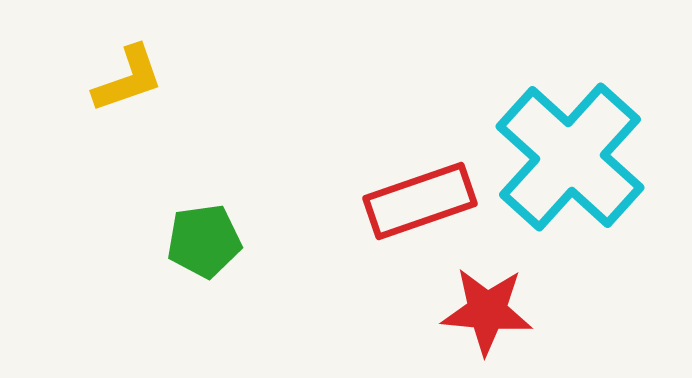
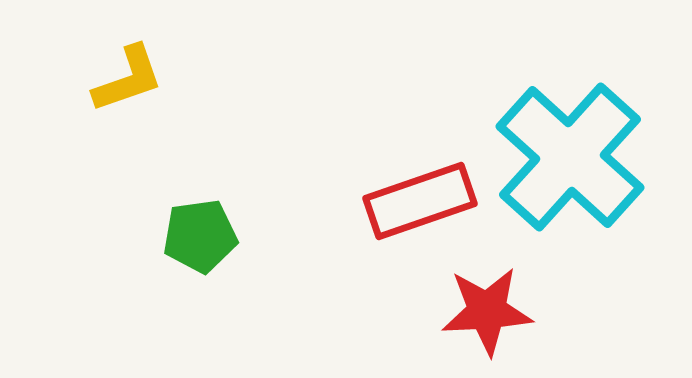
green pentagon: moved 4 px left, 5 px up
red star: rotated 8 degrees counterclockwise
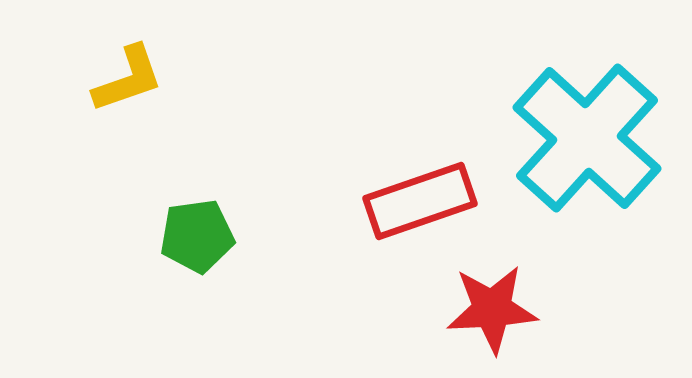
cyan cross: moved 17 px right, 19 px up
green pentagon: moved 3 px left
red star: moved 5 px right, 2 px up
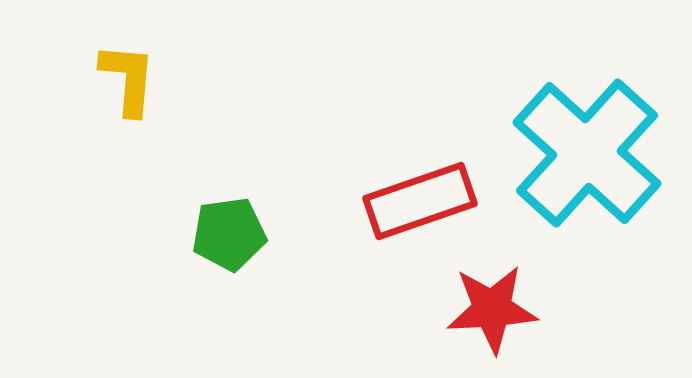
yellow L-shape: rotated 66 degrees counterclockwise
cyan cross: moved 15 px down
green pentagon: moved 32 px right, 2 px up
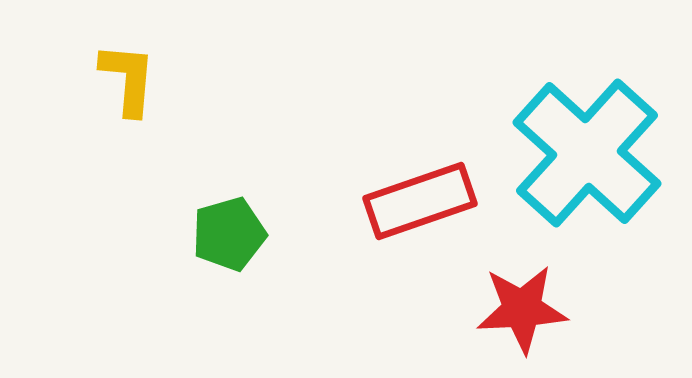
green pentagon: rotated 8 degrees counterclockwise
red star: moved 30 px right
